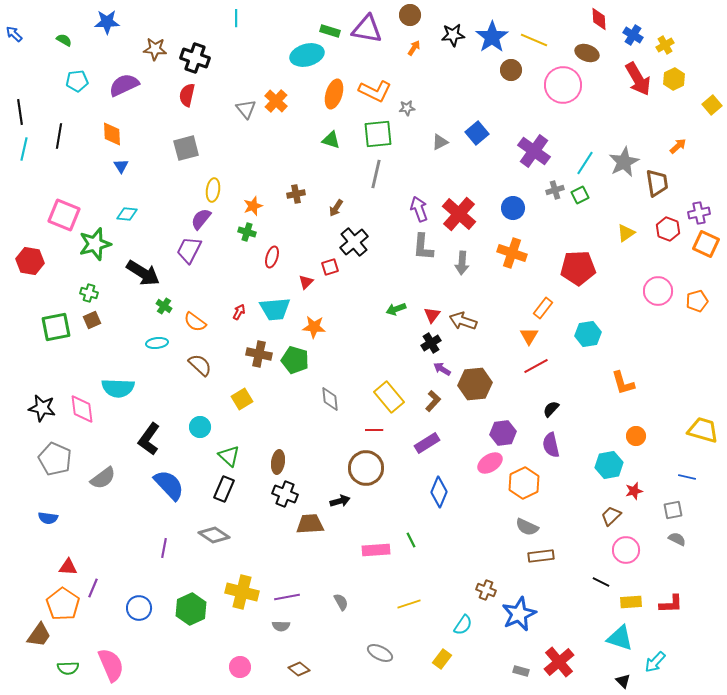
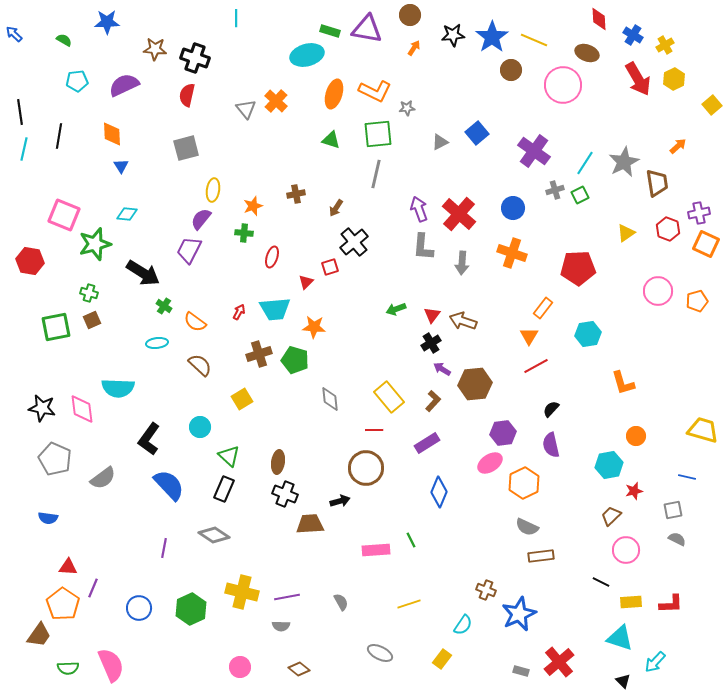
green cross at (247, 232): moved 3 px left, 1 px down; rotated 12 degrees counterclockwise
brown cross at (259, 354): rotated 30 degrees counterclockwise
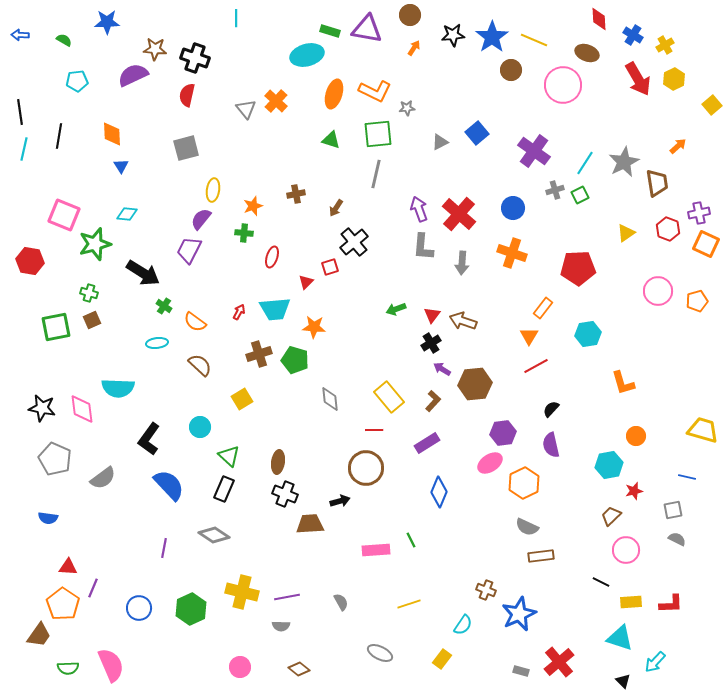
blue arrow at (14, 34): moved 6 px right, 1 px down; rotated 42 degrees counterclockwise
purple semicircle at (124, 85): moved 9 px right, 10 px up
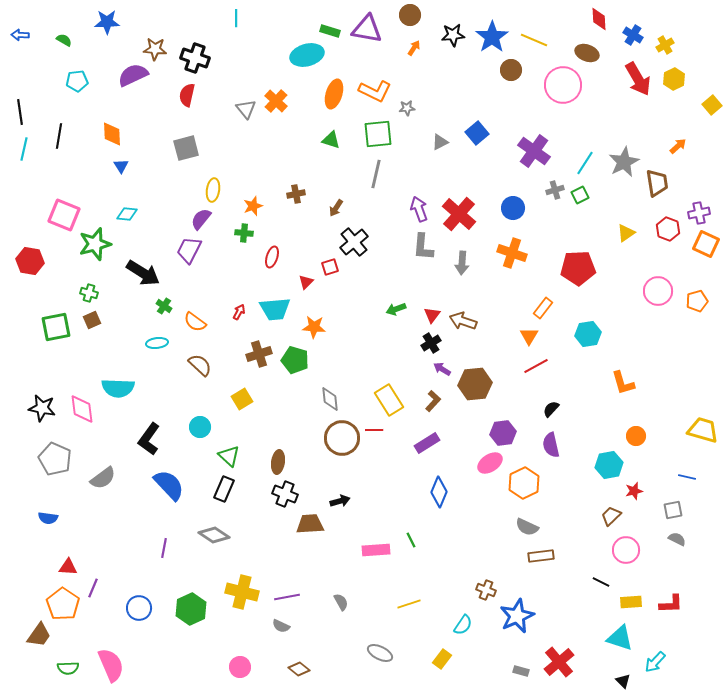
yellow rectangle at (389, 397): moved 3 px down; rotated 8 degrees clockwise
brown circle at (366, 468): moved 24 px left, 30 px up
blue star at (519, 614): moved 2 px left, 2 px down
gray semicircle at (281, 626): rotated 24 degrees clockwise
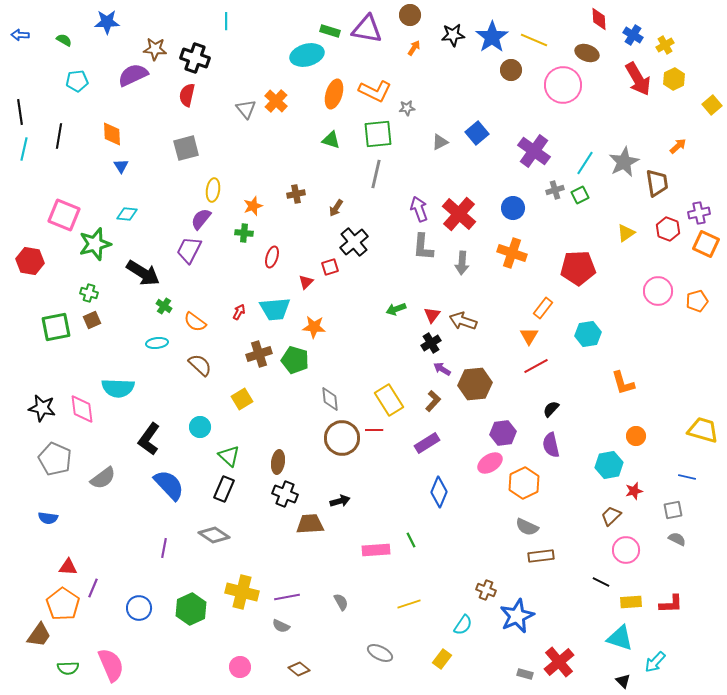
cyan line at (236, 18): moved 10 px left, 3 px down
gray rectangle at (521, 671): moved 4 px right, 3 px down
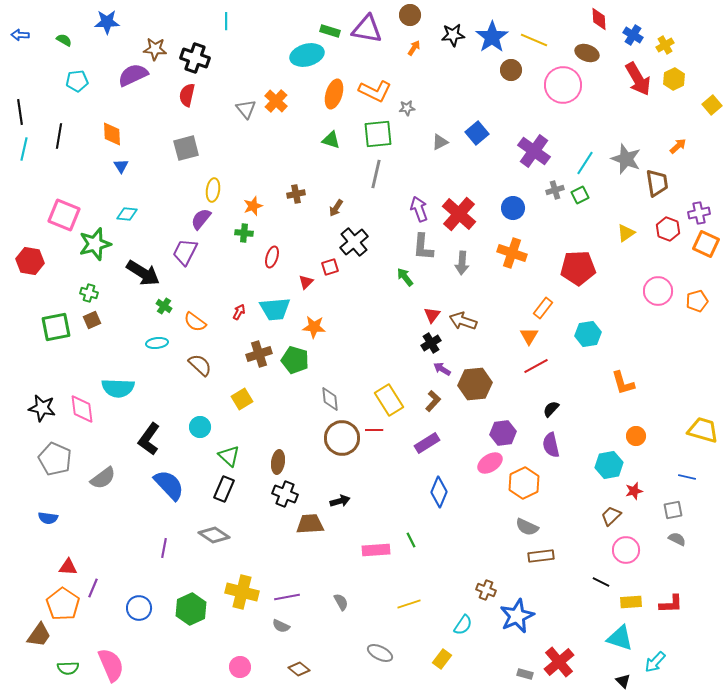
gray star at (624, 162): moved 2 px right, 3 px up; rotated 24 degrees counterclockwise
purple trapezoid at (189, 250): moved 4 px left, 2 px down
green arrow at (396, 309): moved 9 px right, 32 px up; rotated 72 degrees clockwise
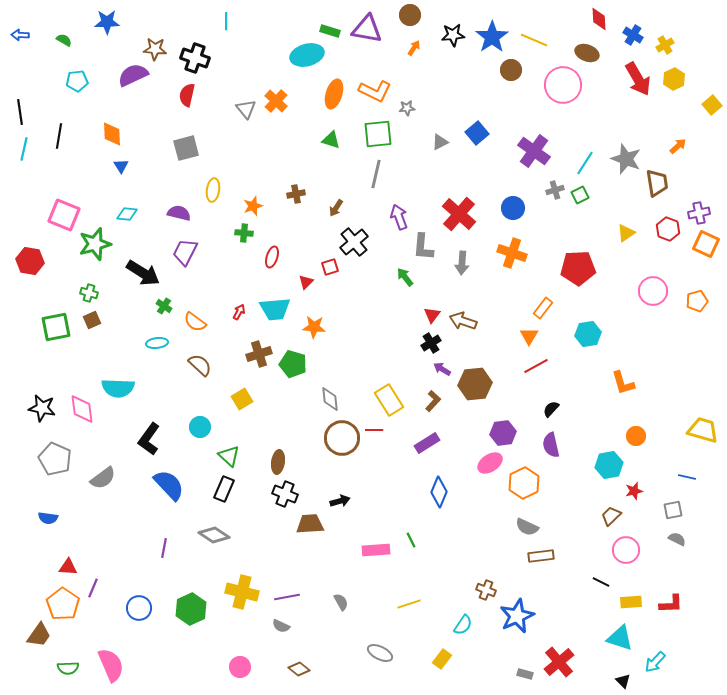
purple arrow at (419, 209): moved 20 px left, 8 px down
purple semicircle at (201, 219): moved 22 px left, 6 px up; rotated 65 degrees clockwise
pink circle at (658, 291): moved 5 px left
green pentagon at (295, 360): moved 2 px left, 4 px down
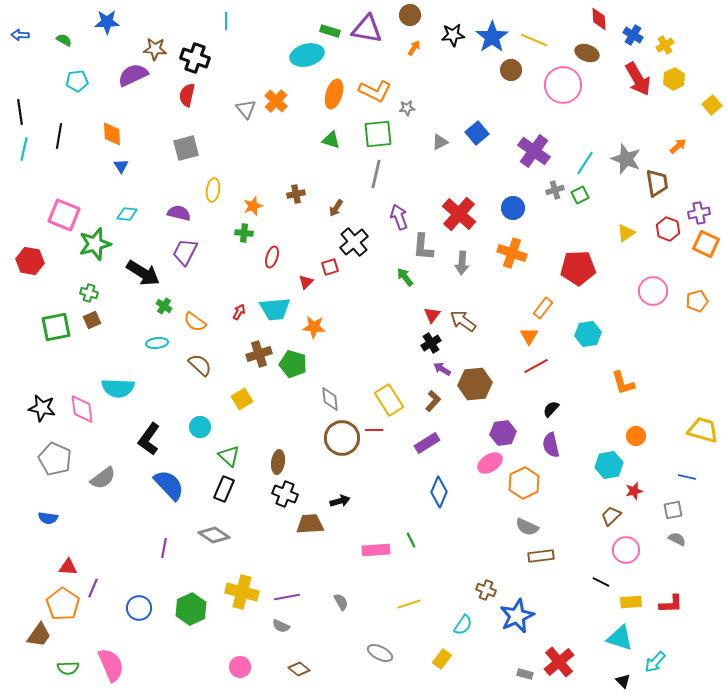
brown arrow at (463, 321): rotated 16 degrees clockwise
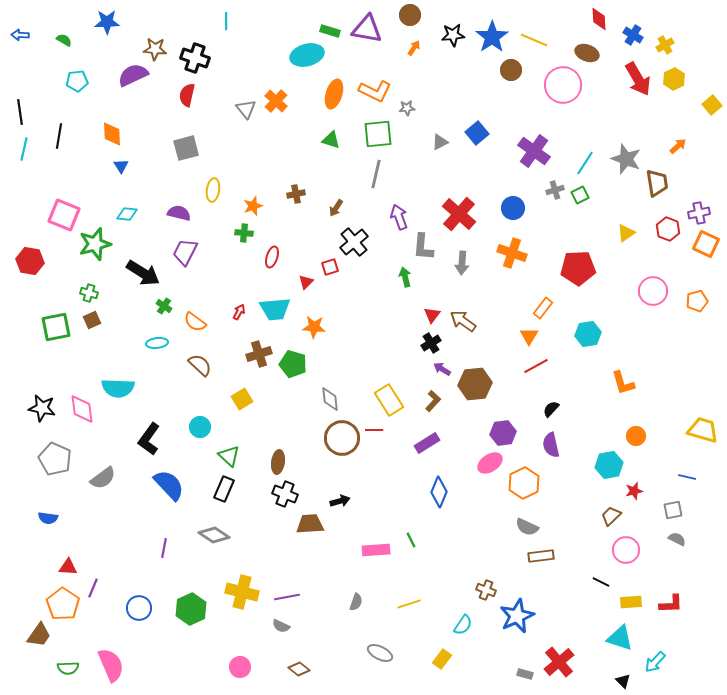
green arrow at (405, 277): rotated 24 degrees clockwise
gray semicircle at (341, 602): moved 15 px right; rotated 48 degrees clockwise
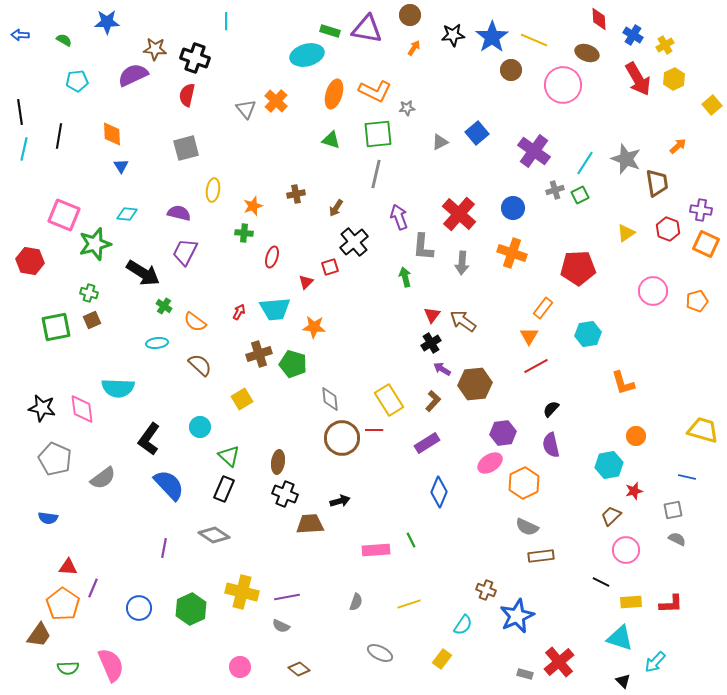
purple cross at (699, 213): moved 2 px right, 3 px up; rotated 20 degrees clockwise
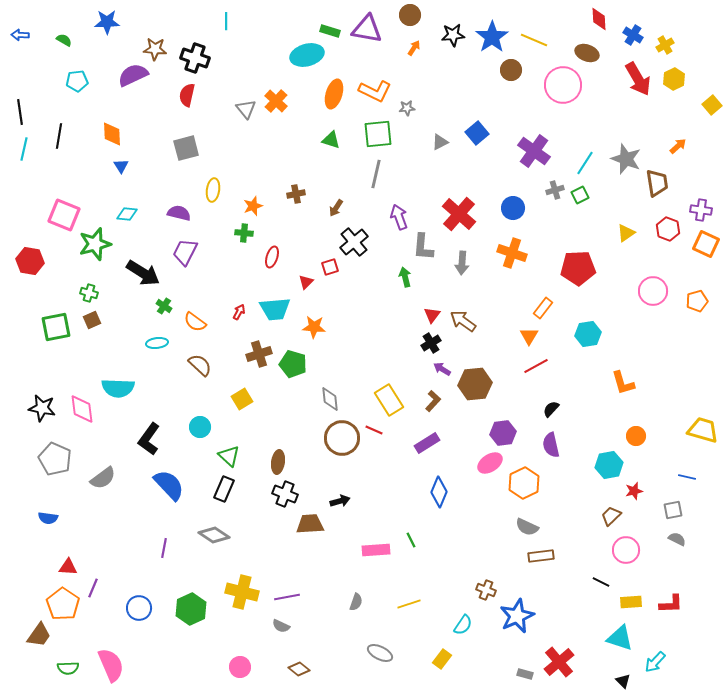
red line at (374, 430): rotated 24 degrees clockwise
